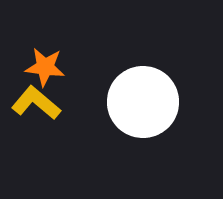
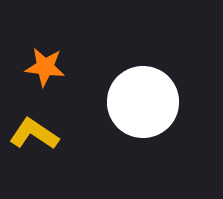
yellow L-shape: moved 2 px left, 31 px down; rotated 6 degrees counterclockwise
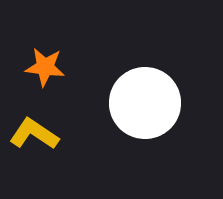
white circle: moved 2 px right, 1 px down
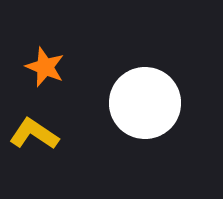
orange star: rotated 15 degrees clockwise
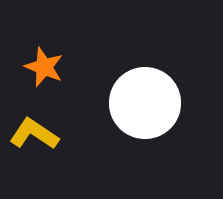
orange star: moved 1 px left
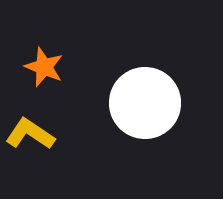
yellow L-shape: moved 4 px left
